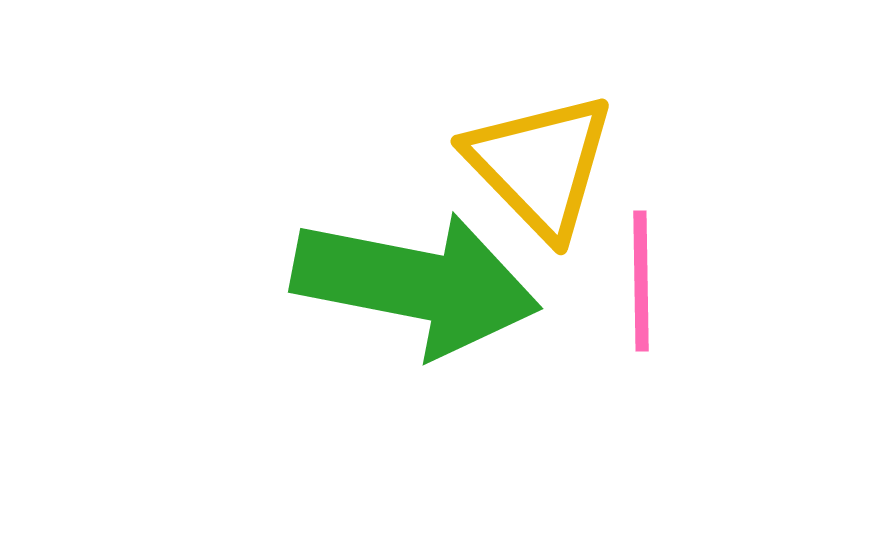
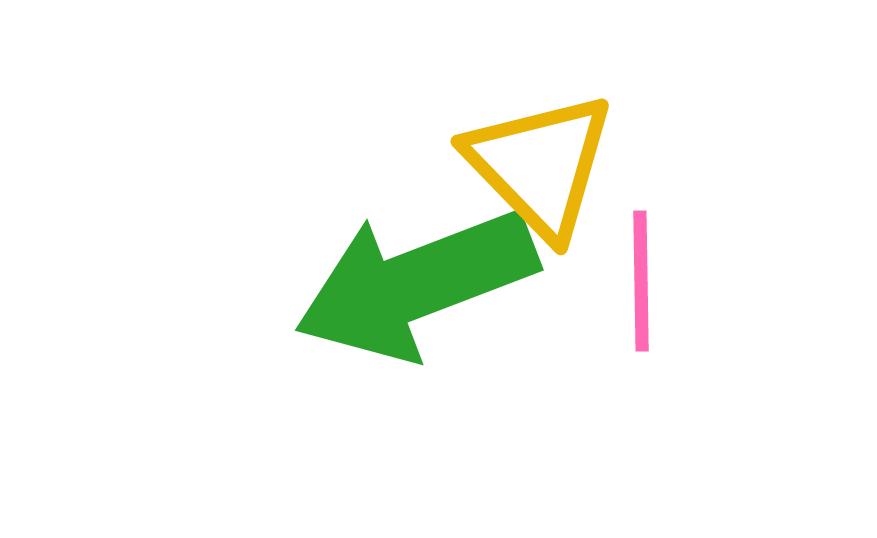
green arrow: rotated 148 degrees clockwise
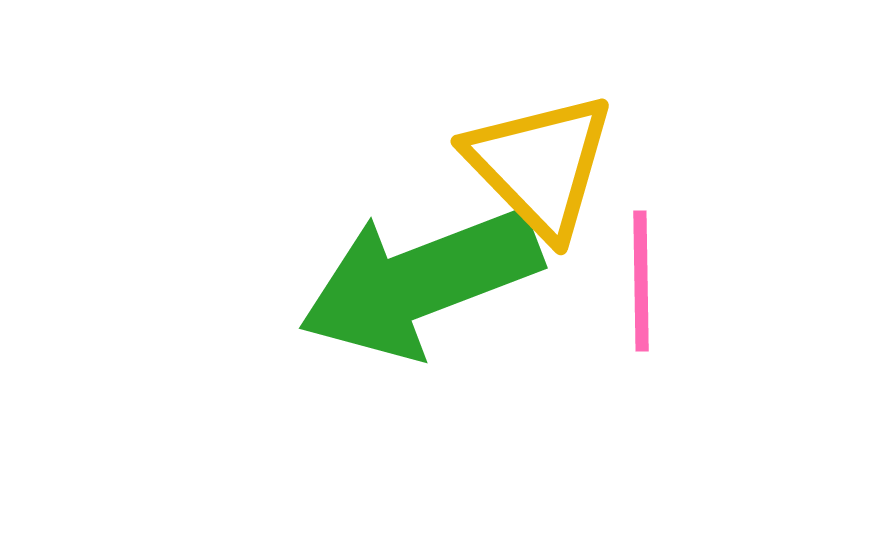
green arrow: moved 4 px right, 2 px up
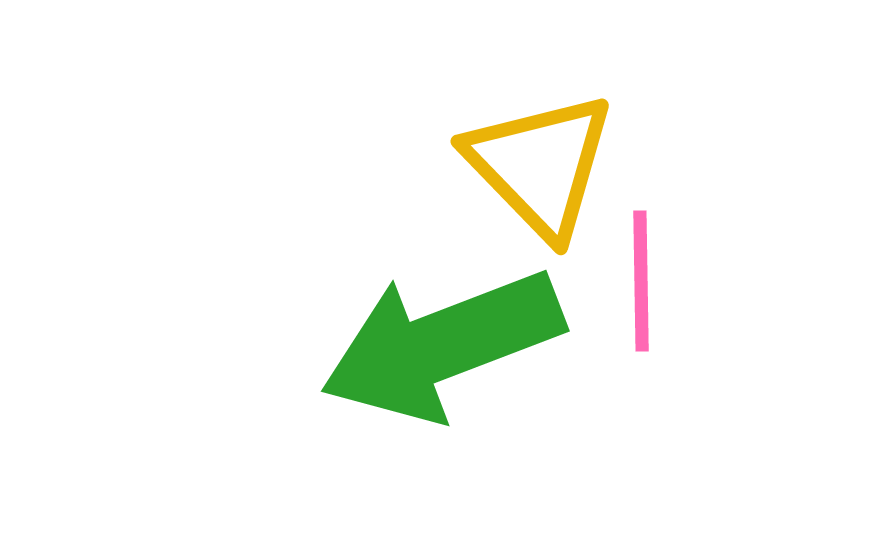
green arrow: moved 22 px right, 63 px down
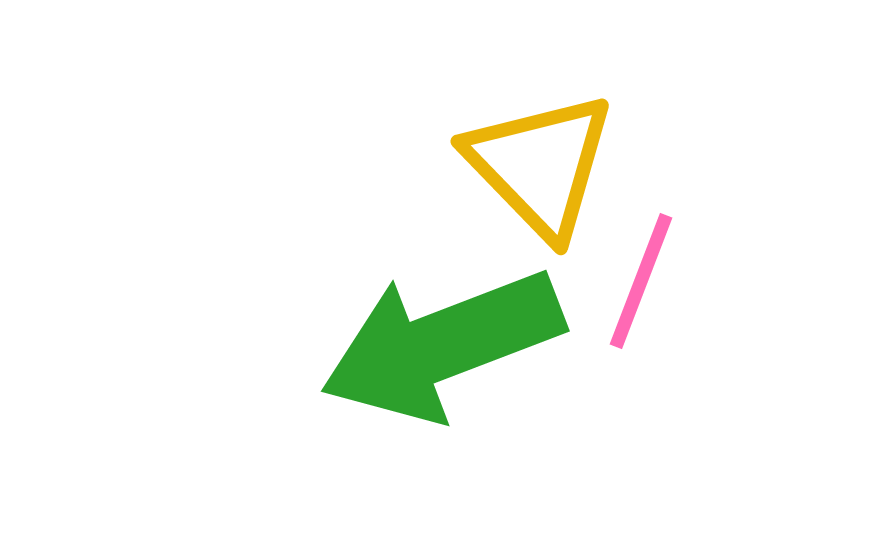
pink line: rotated 22 degrees clockwise
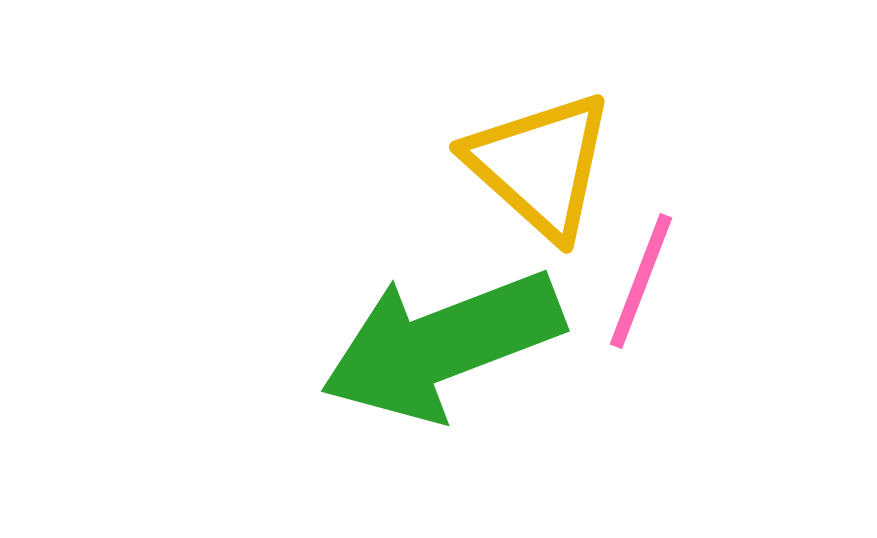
yellow triangle: rotated 4 degrees counterclockwise
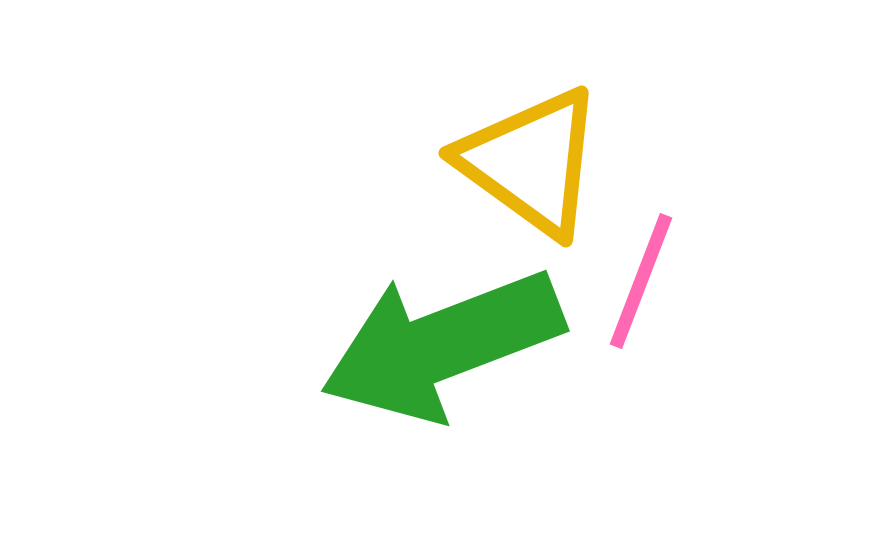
yellow triangle: moved 9 px left, 3 px up; rotated 6 degrees counterclockwise
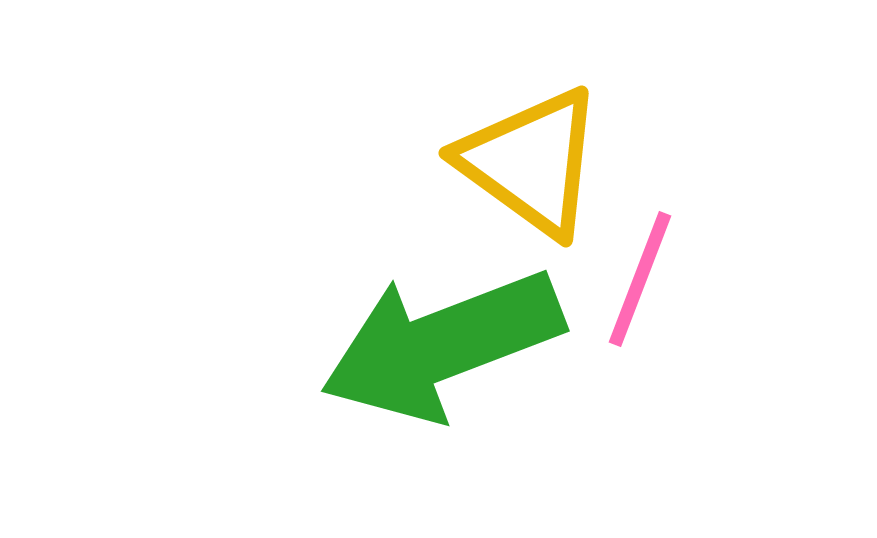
pink line: moved 1 px left, 2 px up
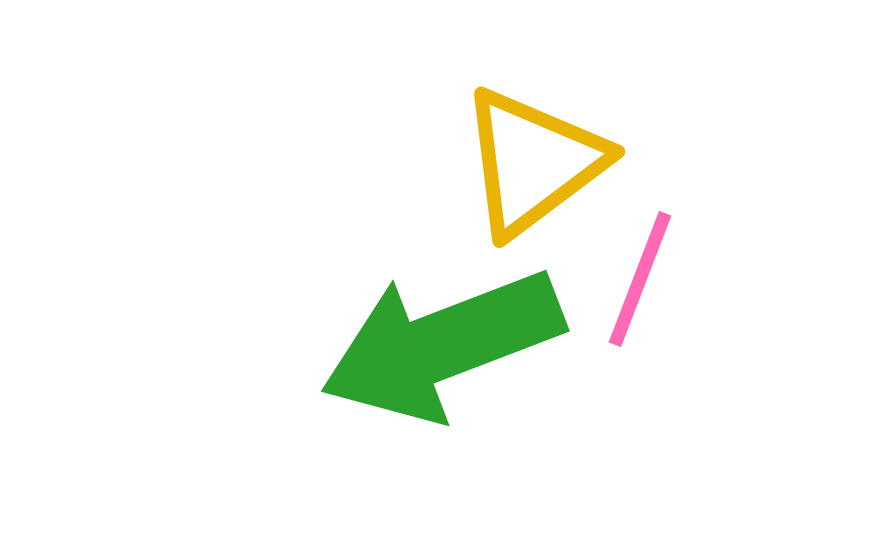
yellow triangle: moved 2 px right; rotated 47 degrees clockwise
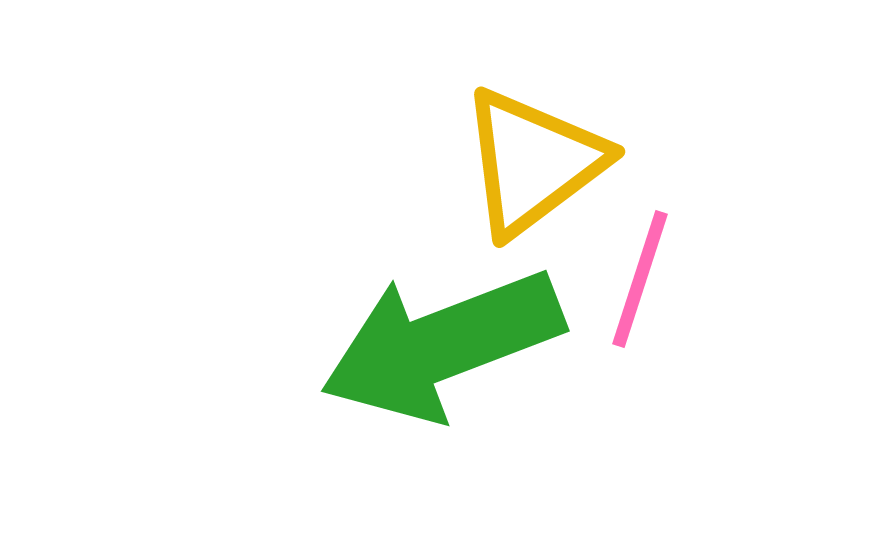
pink line: rotated 3 degrees counterclockwise
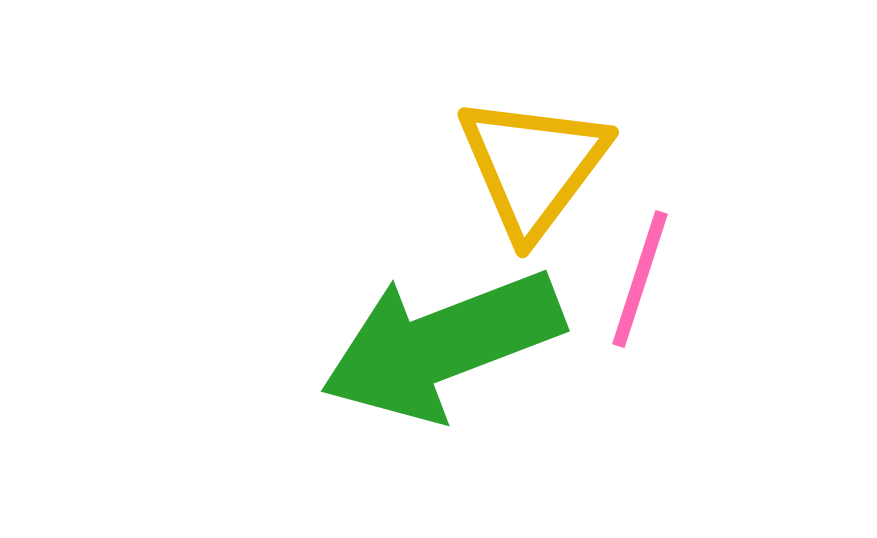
yellow triangle: moved 4 px down; rotated 16 degrees counterclockwise
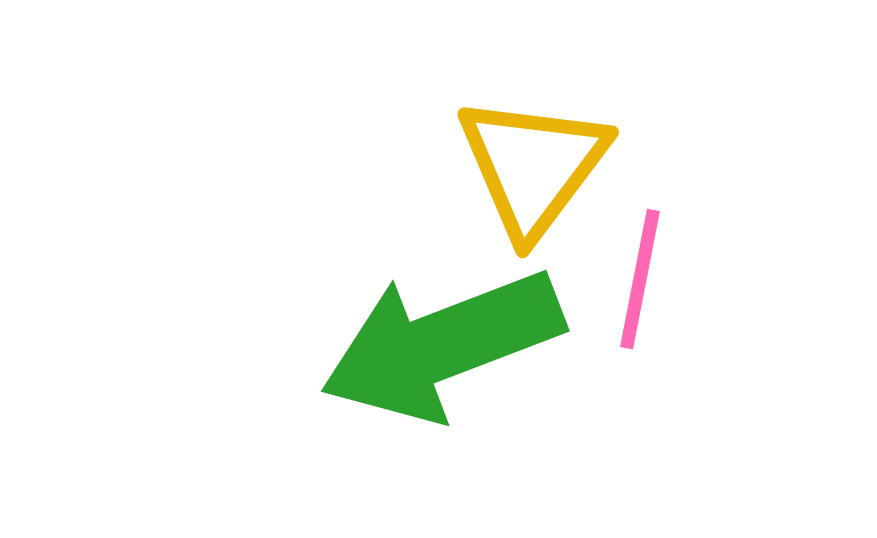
pink line: rotated 7 degrees counterclockwise
